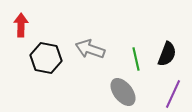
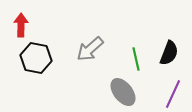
gray arrow: rotated 60 degrees counterclockwise
black semicircle: moved 2 px right, 1 px up
black hexagon: moved 10 px left
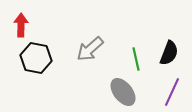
purple line: moved 1 px left, 2 px up
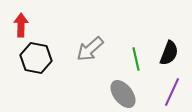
gray ellipse: moved 2 px down
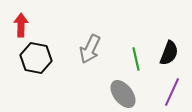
gray arrow: rotated 24 degrees counterclockwise
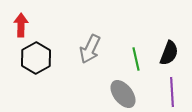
black hexagon: rotated 20 degrees clockwise
purple line: rotated 28 degrees counterclockwise
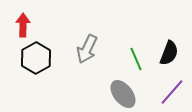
red arrow: moved 2 px right
gray arrow: moved 3 px left
green line: rotated 10 degrees counterclockwise
purple line: rotated 44 degrees clockwise
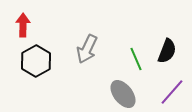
black semicircle: moved 2 px left, 2 px up
black hexagon: moved 3 px down
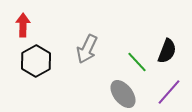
green line: moved 1 px right, 3 px down; rotated 20 degrees counterclockwise
purple line: moved 3 px left
